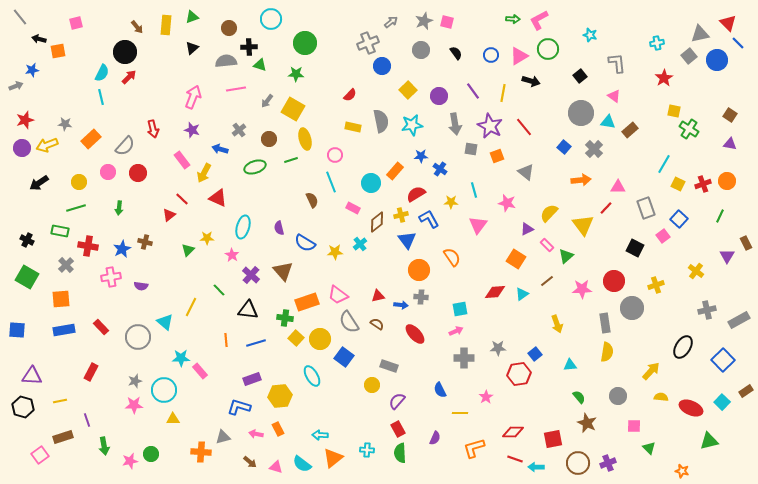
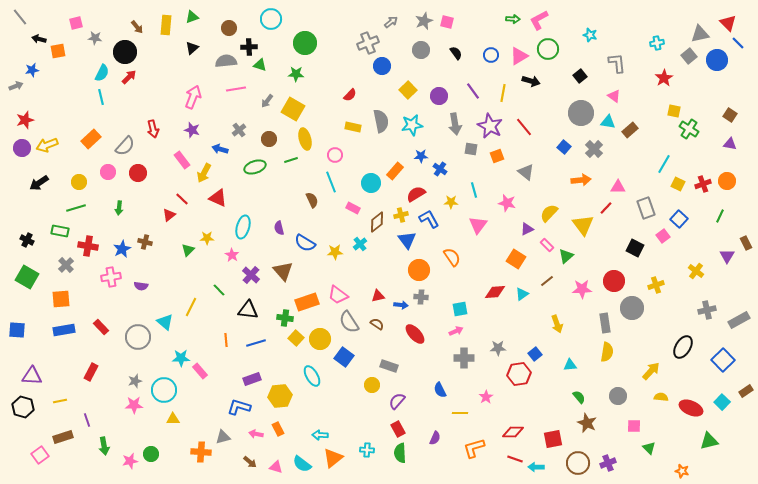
gray star at (65, 124): moved 30 px right, 86 px up
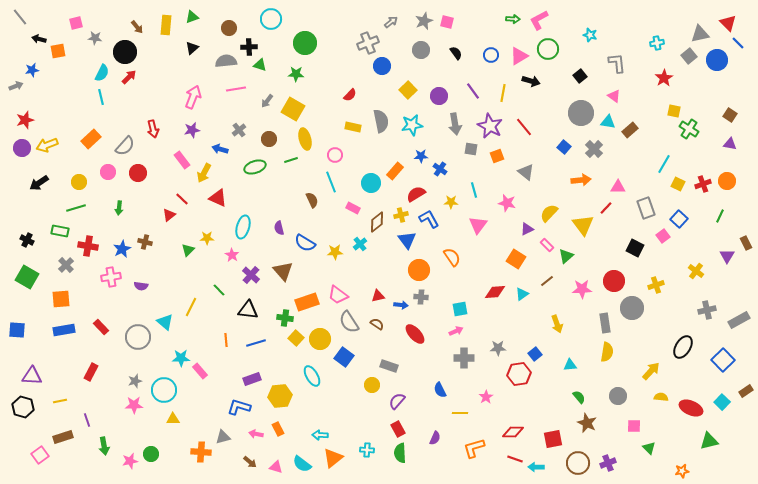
purple star at (192, 130): rotated 28 degrees counterclockwise
orange star at (682, 471): rotated 24 degrees counterclockwise
